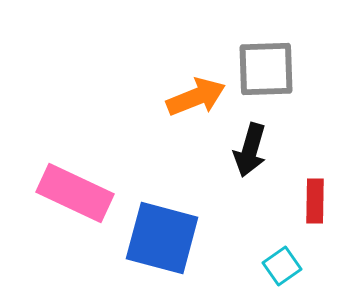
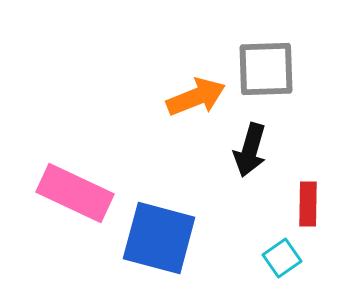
red rectangle: moved 7 px left, 3 px down
blue square: moved 3 px left
cyan square: moved 8 px up
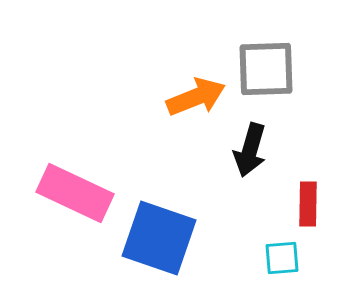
blue square: rotated 4 degrees clockwise
cyan square: rotated 30 degrees clockwise
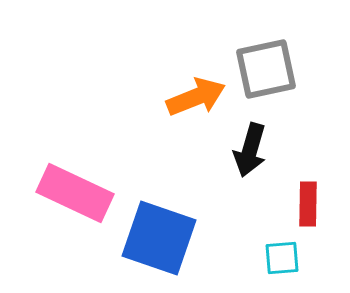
gray square: rotated 10 degrees counterclockwise
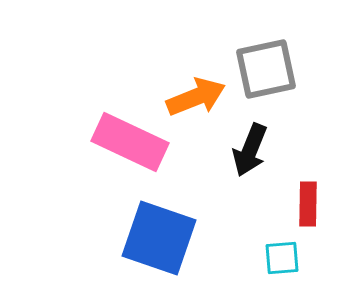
black arrow: rotated 6 degrees clockwise
pink rectangle: moved 55 px right, 51 px up
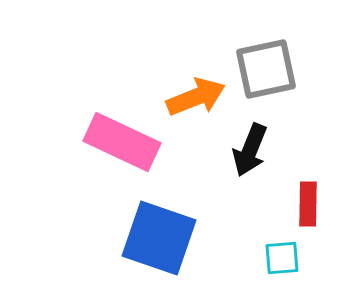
pink rectangle: moved 8 px left
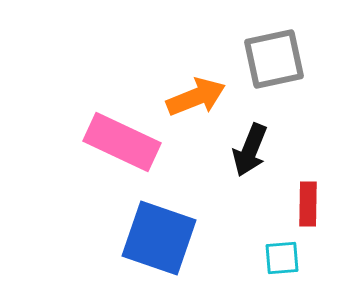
gray square: moved 8 px right, 10 px up
